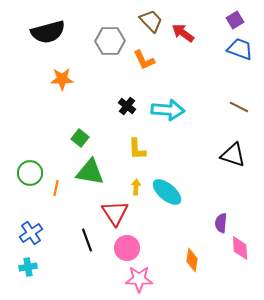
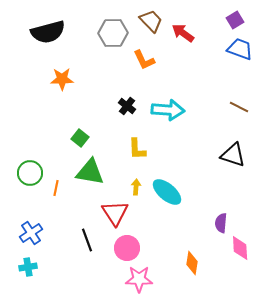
gray hexagon: moved 3 px right, 8 px up
orange diamond: moved 3 px down
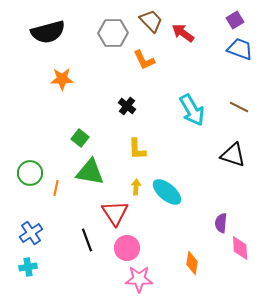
cyan arrow: moved 24 px right; rotated 56 degrees clockwise
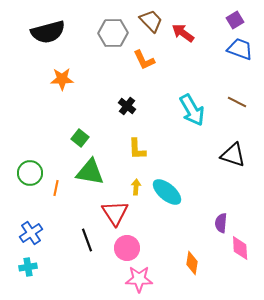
brown line: moved 2 px left, 5 px up
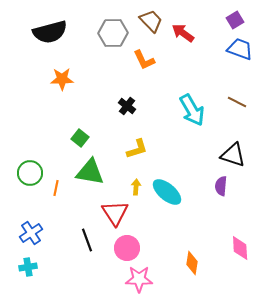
black semicircle: moved 2 px right
yellow L-shape: rotated 105 degrees counterclockwise
purple semicircle: moved 37 px up
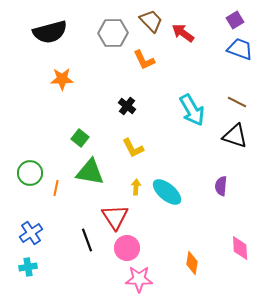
yellow L-shape: moved 4 px left, 1 px up; rotated 80 degrees clockwise
black triangle: moved 2 px right, 19 px up
red triangle: moved 4 px down
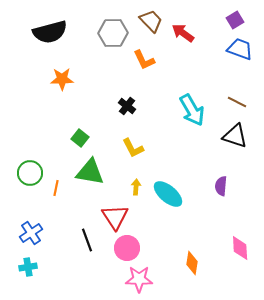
cyan ellipse: moved 1 px right, 2 px down
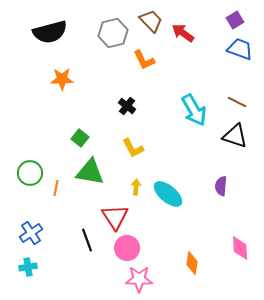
gray hexagon: rotated 12 degrees counterclockwise
cyan arrow: moved 2 px right
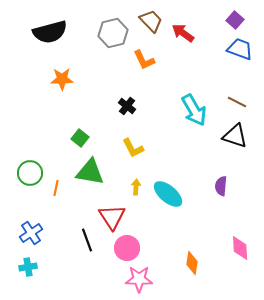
purple square: rotated 18 degrees counterclockwise
red triangle: moved 3 px left
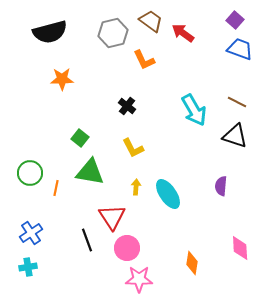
brown trapezoid: rotated 10 degrees counterclockwise
cyan ellipse: rotated 16 degrees clockwise
